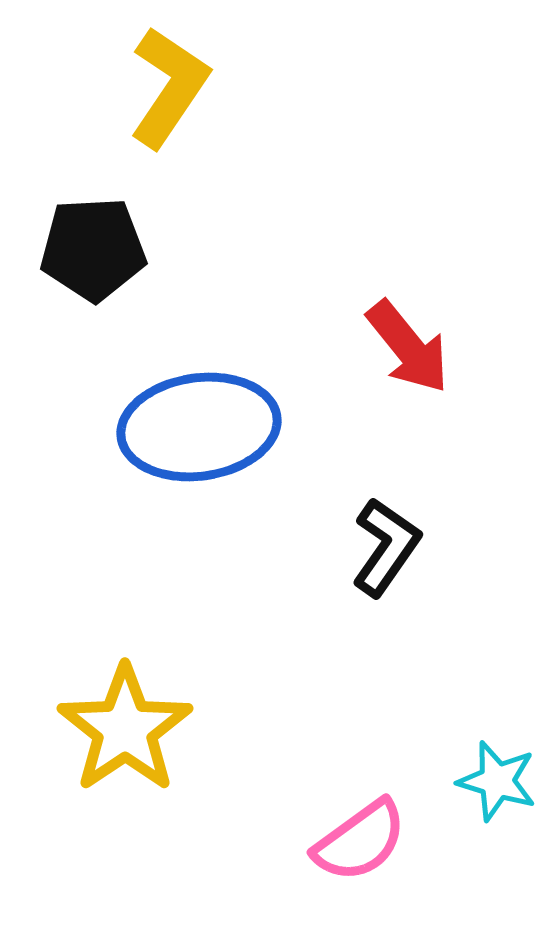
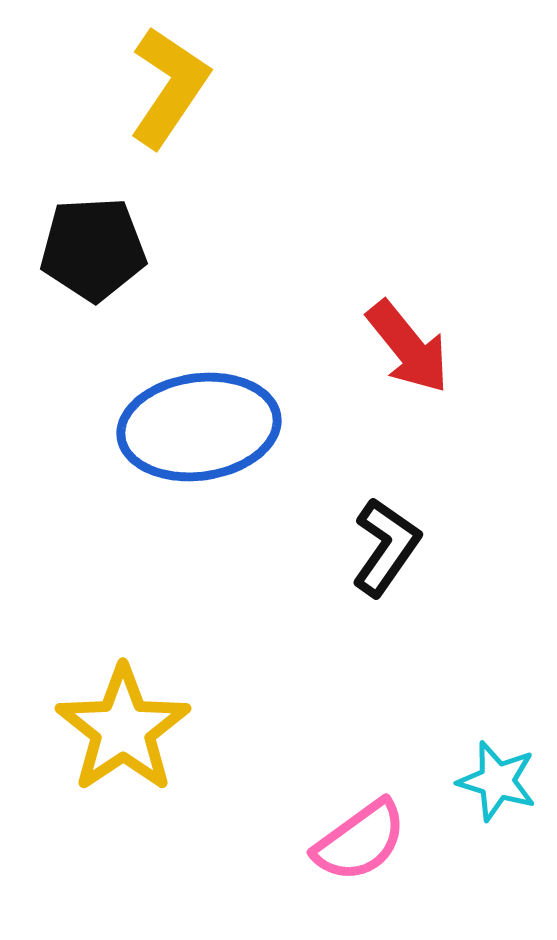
yellow star: moved 2 px left
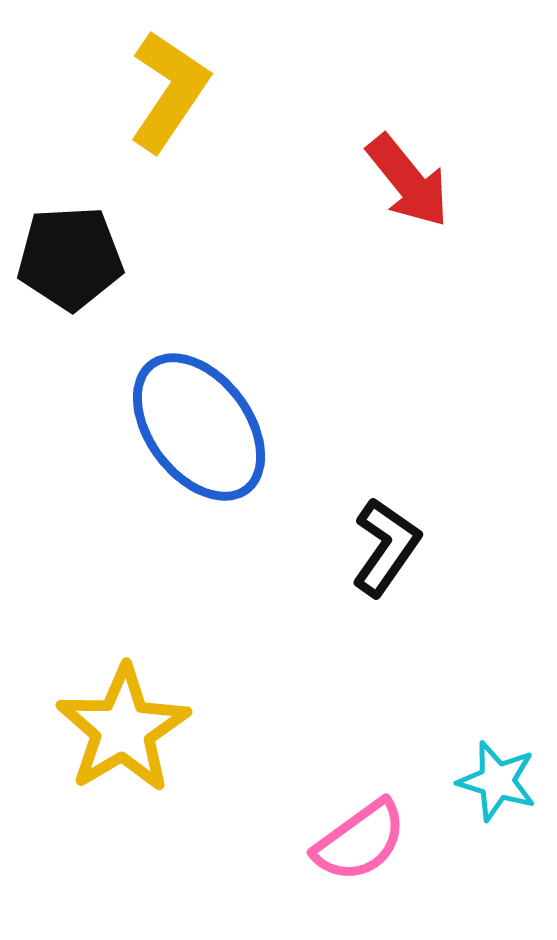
yellow L-shape: moved 4 px down
black pentagon: moved 23 px left, 9 px down
red arrow: moved 166 px up
blue ellipse: rotated 61 degrees clockwise
yellow star: rotated 3 degrees clockwise
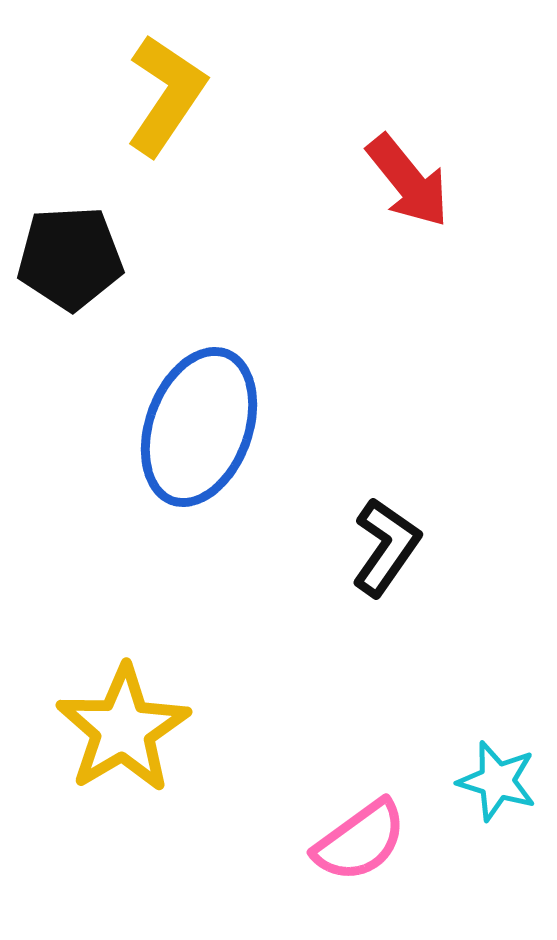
yellow L-shape: moved 3 px left, 4 px down
blue ellipse: rotated 57 degrees clockwise
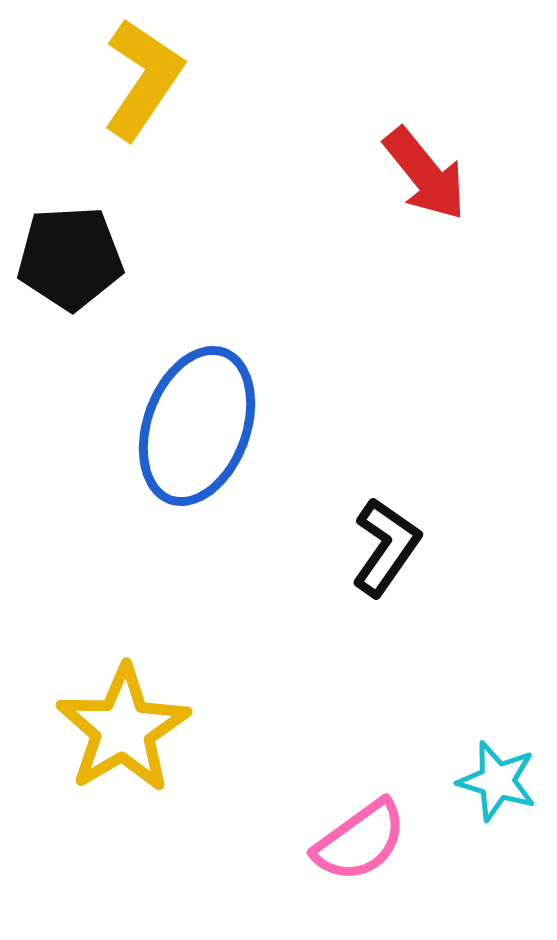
yellow L-shape: moved 23 px left, 16 px up
red arrow: moved 17 px right, 7 px up
blue ellipse: moved 2 px left, 1 px up
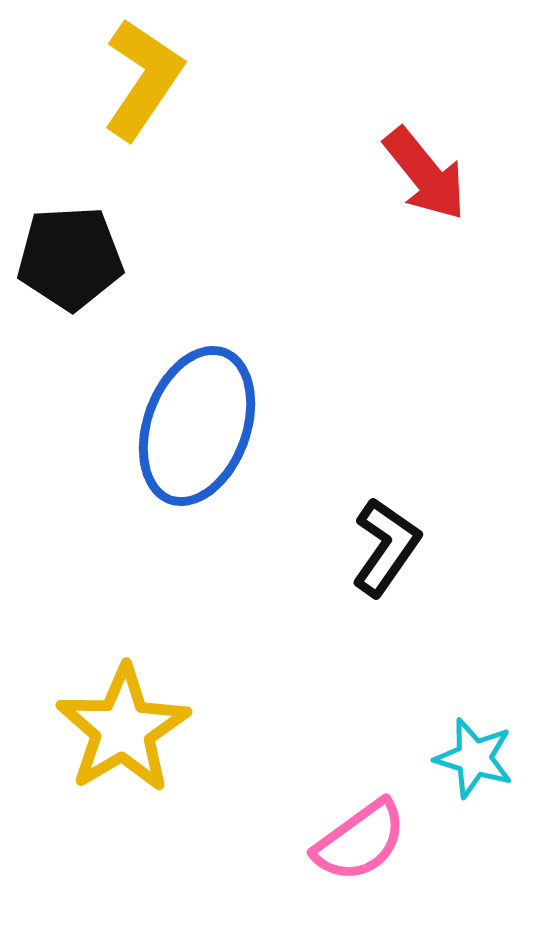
cyan star: moved 23 px left, 23 px up
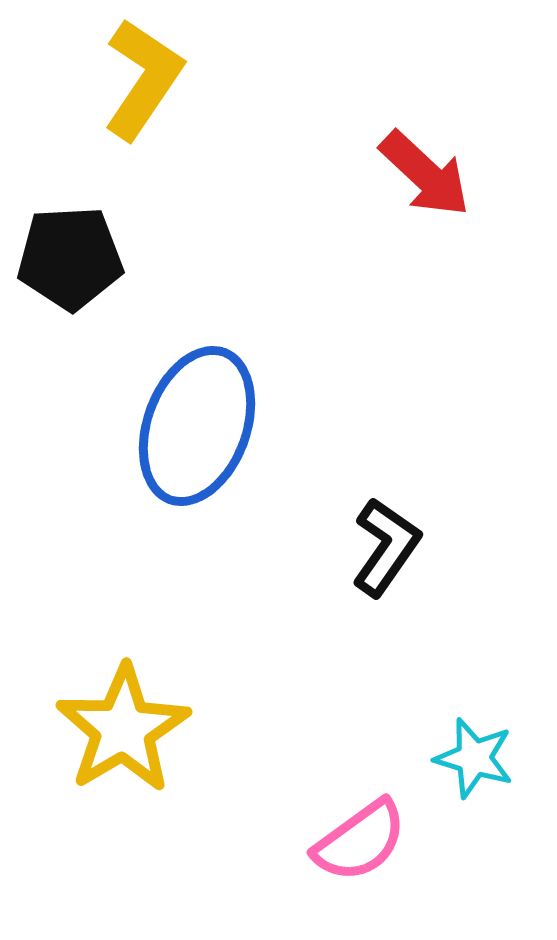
red arrow: rotated 8 degrees counterclockwise
